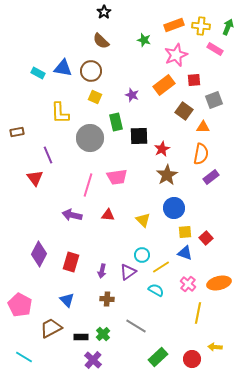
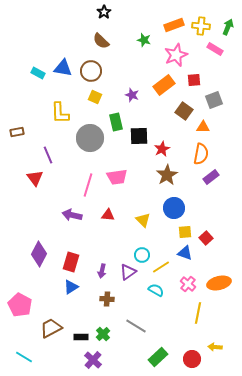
blue triangle at (67, 300): moved 4 px right, 13 px up; rotated 42 degrees clockwise
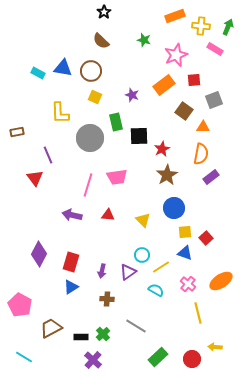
orange rectangle at (174, 25): moved 1 px right, 9 px up
orange ellipse at (219, 283): moved 2 px right, 2 px up; rotated 20 degrees counterclockwise
yellow line at (198, 313): rotated 25 degrees counterclockwise
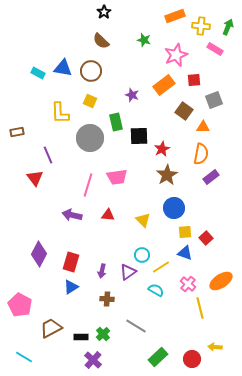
yellow square at (95, 97): moved 5 px left, 4 px down
yellow line at (198, 313): moved 2 px right, 5 px up
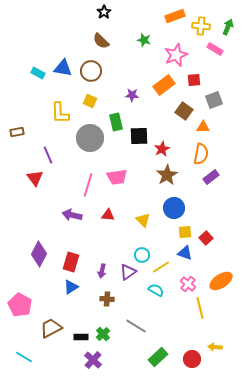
purple star at (132, 95): rotated 16 degrees counterclockwise
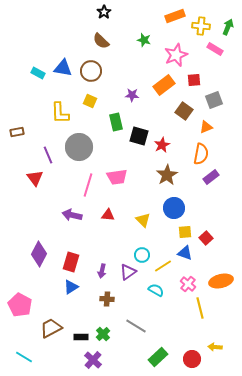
orange triangle at (203, 127): moved 3 px right; rotated 24 degrees counterclockwise
black square at (139, 136): rotated 18 degrees clockwise
gray circle at (90, 138): moved 11 px left, 9 px down
red star at (162, 149): moved 4 px up
yellow line at (161, 267): moved 2 px right, 1 px up
orange ellipse at (221, 281): rotated 20 degrees clockwise
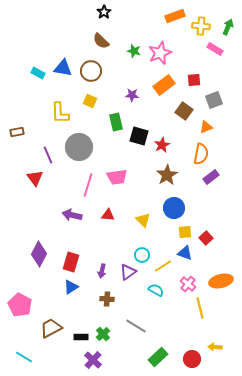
green star at (144, 40): moved 10 px left, 11 px down
pink star at (176, 55): moved 16 px left, 2 px up
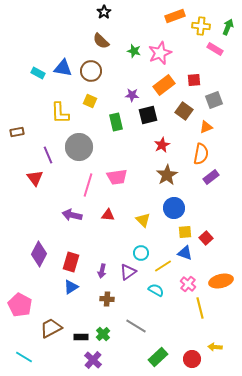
black square at (139, 136): moved 9 px right, 21 px up; rotated 30 degrees counterclockwise
cyan circle at (142, 255): moved 1 px left, 2 px up
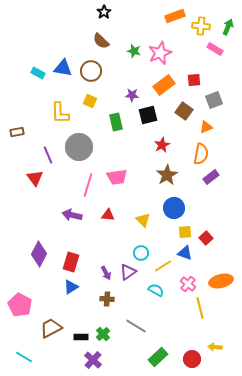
purple arrow at (102, 271): moved 4 px right, 2 px down; rotated 40 degrees counterclockwise
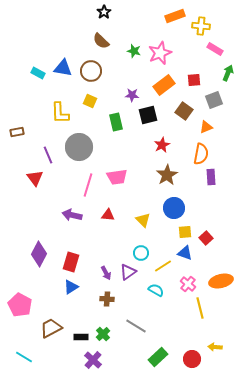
green arrow at (228, 27): moved 46 px down
purple rectangle at (211, 177): rotated 56 degrees counterclockwise
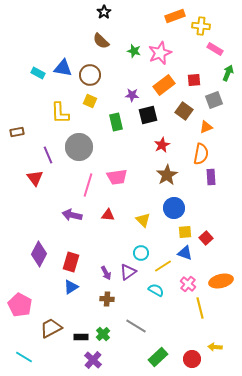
brown circle at (91, 71): moved 1 px left, 4 px down
